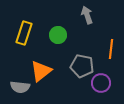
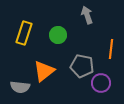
orange triangle: moved 3 px right
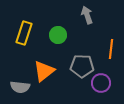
gray pentagon: rotated 10 degrees counterclockwise
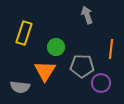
green circle: moved 2 px left, 12 px down
orange triangle: moved 1 px right; rotated 20 degrees counterclockwise
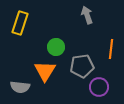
yellow rectangle: moved 4 px left, 10 px up
gray pentagon: rotated 10 degrees counterclockwise
purple circle: moved 2 px left, 4 px down
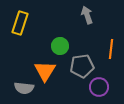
green circle: moved 4 px right, 1 px up
gray semicircle: moved 4 px right, 1 px down
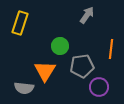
gray arrow: rotated 54 degrees clockwise
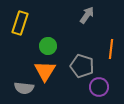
green circle: moved 12 px left
gray pentagon: rotated 25 degrees clockwise
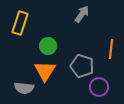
gray arrow: moved 5 px left, 1 px up
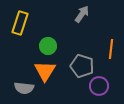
purple circle: moved 1 px up
